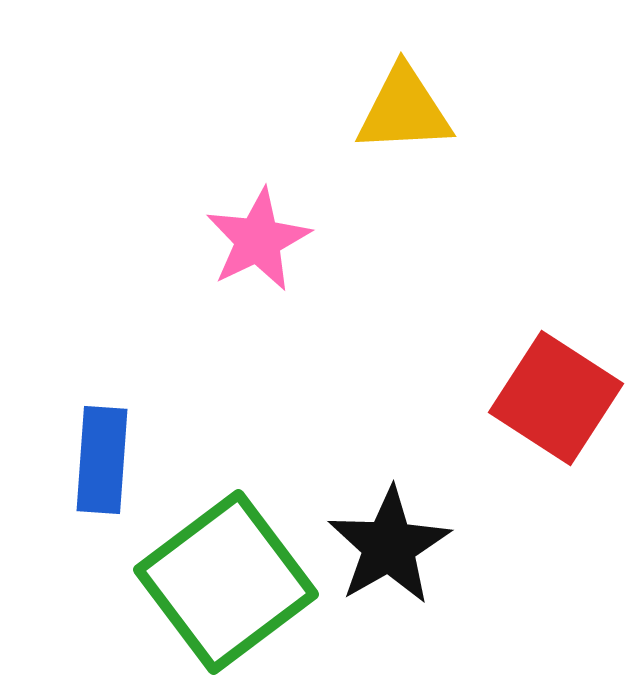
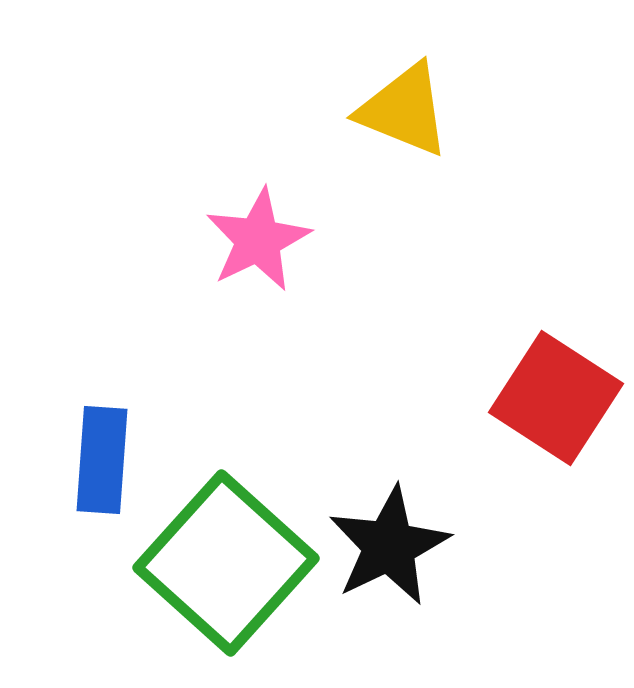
yellow triangle: rotated 25 degrees clockwise
black star: rotated 4 degrees clockwise
green square: moved 19 px up; rotated 11 degrees counterclockwise
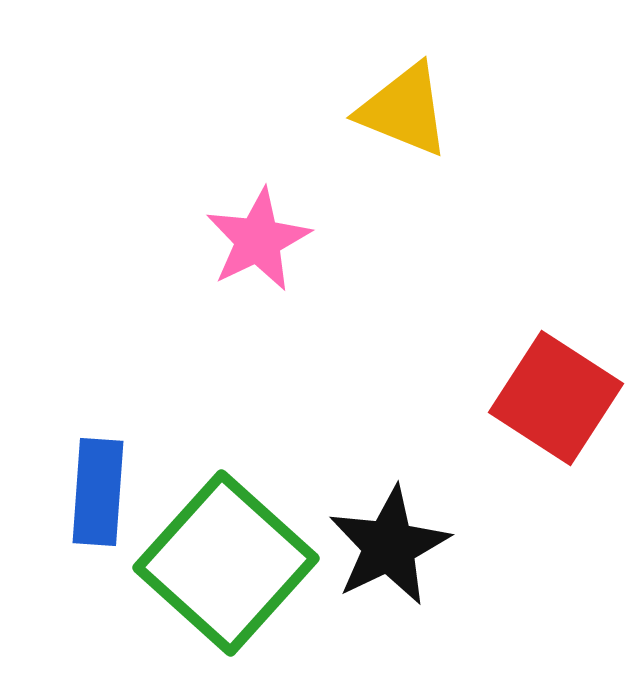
blue rectangle: moved 4 px left, 32 px down
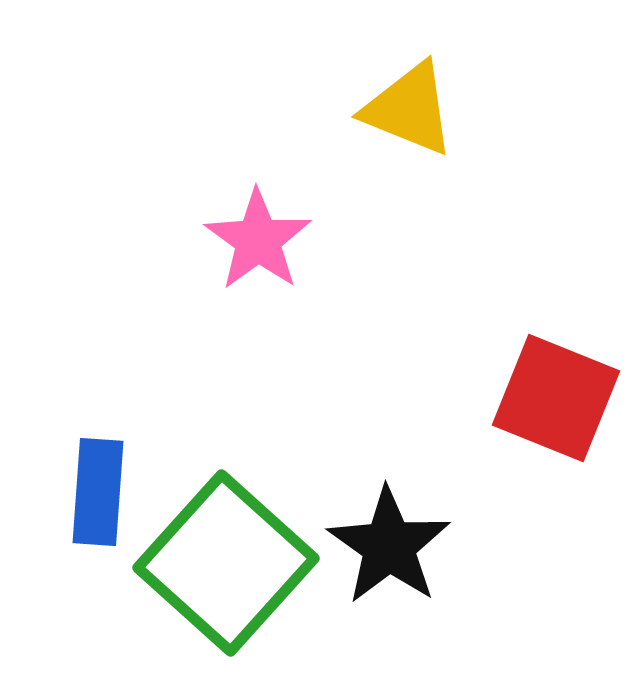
yellow triangle: moved 5 px right, 1 px up
pink star: rotated 10 degrees counterclockwise
red square: rotated 11 degrees counterclockwise
black star: rotated 11 degrees counterclockwise
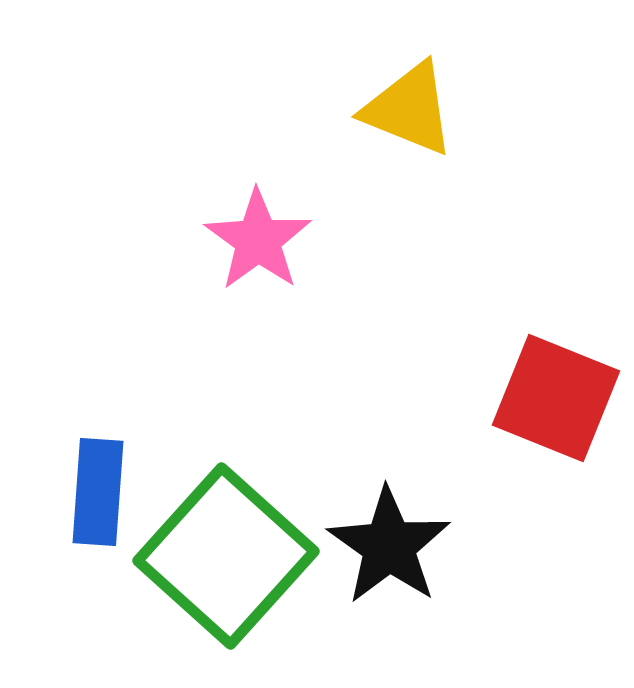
green square: moved 7 px up
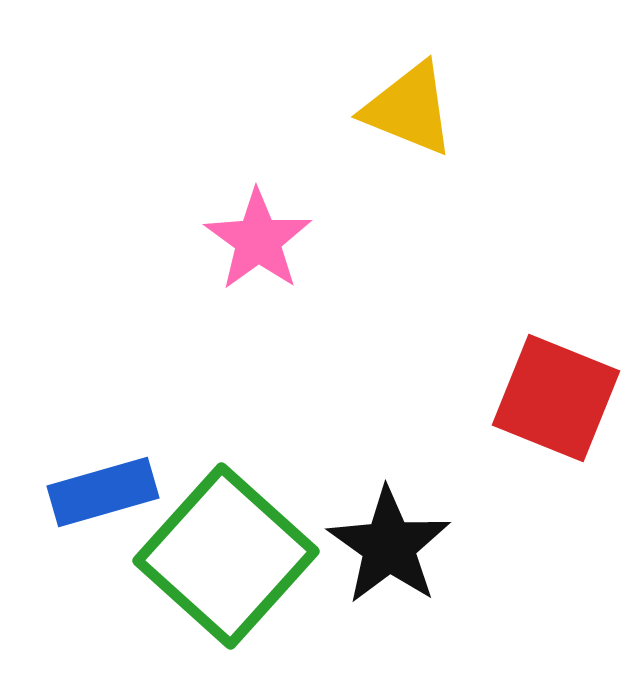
blue rectangle: moved 5 px right; rotated 70 degrees clockwise
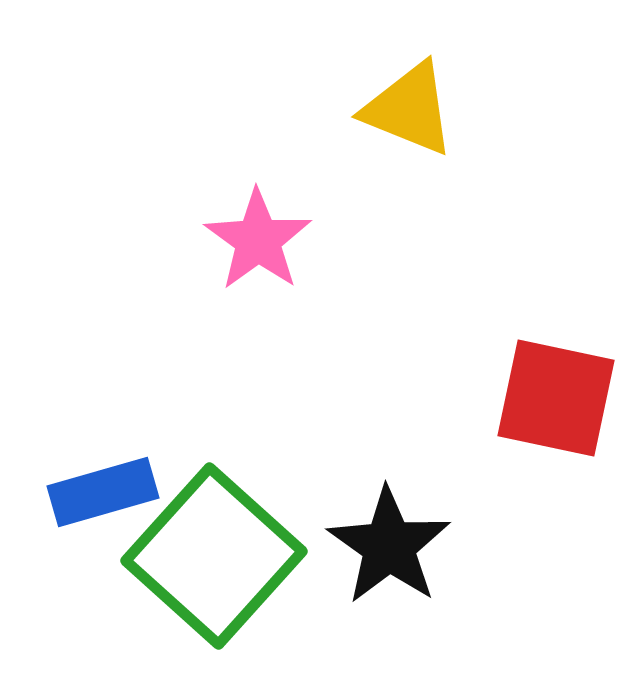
red square: rotated 10 degrees counterclockwise
green square: moved 12 px left
